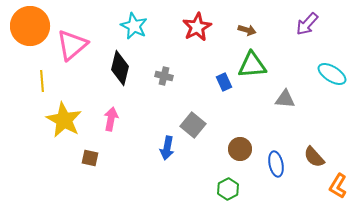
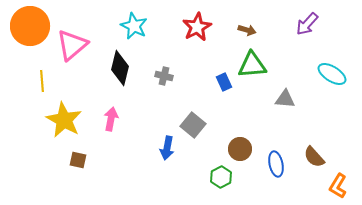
brown square: moved 12 px left, 2 px down
green hexagon: moved 7 px left, 12 px up
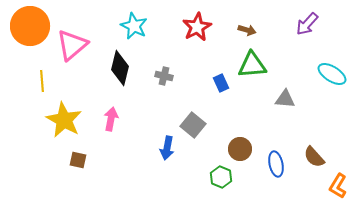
blue rectangle: moved 3 px left, 1 px down
green hexagon: rotated 10 degrees counterclockwise
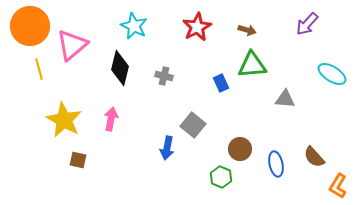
yellow line: moved 3 px left, 12 px up; rotated 10 degrees counterclockwise
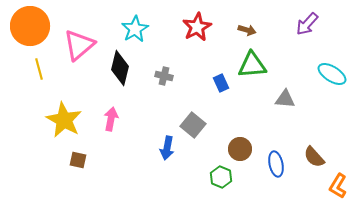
cyan star: moved 1 px right, 3 px down; rotated 16 degrees clockwise
pink triangle: moved 7 px right
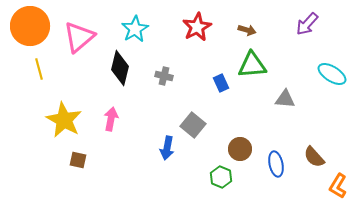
pink triangle: moved 8 px up
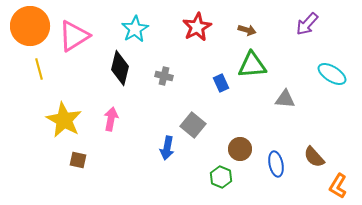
pink triangle: moved 5 px left, 1 px up; rotated 8 degrees clockwise
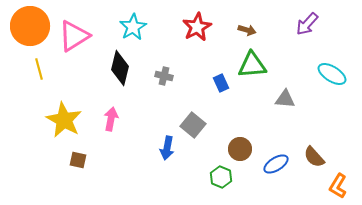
cyan star: moved 2 px left, 2 px up
blue ellipse: rotated 70 degrees clockwise
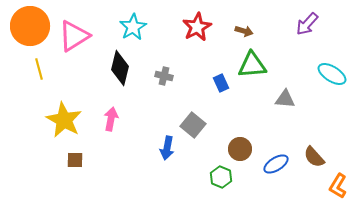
brown arrow: moved 3 px left, 1 px down
brown square: moved 3 px left; rotated 12 degrees counterclockwise
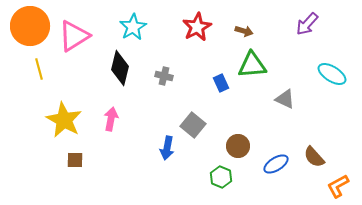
gray triangle: rotated 20 degrees clockwise
brown circle: moved 2 px left, 3 px up
orange L-shape: rotated 30 degrees clockwise
